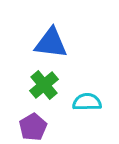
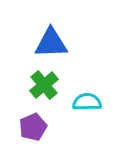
blue triangle: rotated 9 degrees counterclockwise
purple pentagon: rotated 8 degrees clockwise
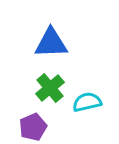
green cross: moved 6 px right, 3 px down
cyan semicircle: rotated 12 degrees counterclockwise
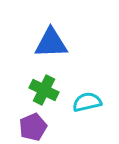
green cross: moved 6 px left, 2 px down; rotated 24 degrees counterclockwise
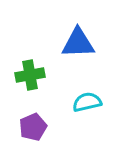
blue triangle: moved 27 px right
green cross: moved 14 px left, 15 px up; rotated 36 degrees counterclockwise
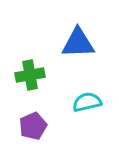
purple pentagon: moved 1 px up
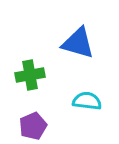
blue triangle: rotated 18 degrees clockwise
cyan semicircle: moved 1 px up; rotated 20 degrees clockwise
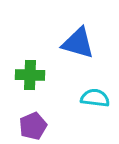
green cross: rotated 12 degrees clockwise
cyan semicircle: moved 8 px right, 3 px up
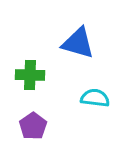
purple pentagon: rotated 12 degrees counterclockwise
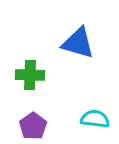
cyan semicircle: moved 21 px down
